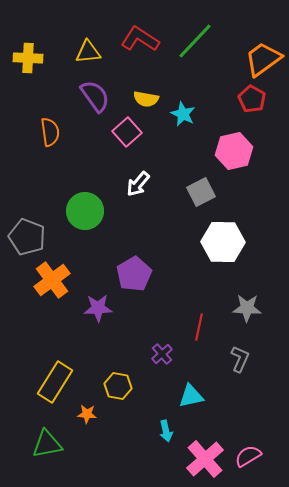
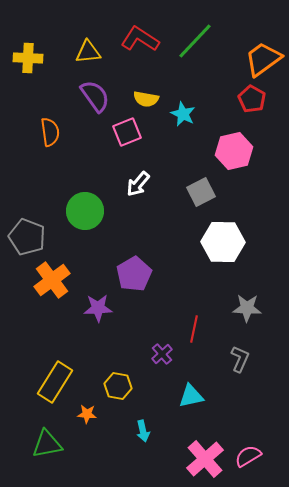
pink square: rotated 20 degrees clockwise
red line: moved 5 px left, 2 px down
cyan arrow: moved 23 px left
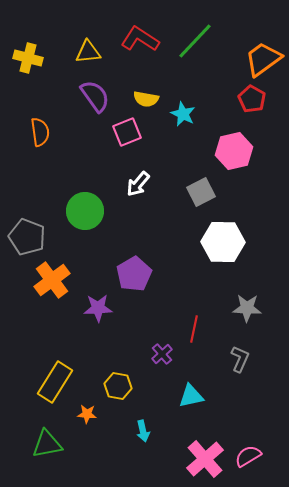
yellow cross: rotated 12 degrees clockwise
orange semicircle: moved 10 px left
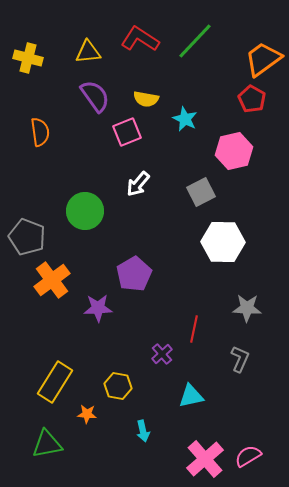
cyan star: moved 2 px right, 5 px down
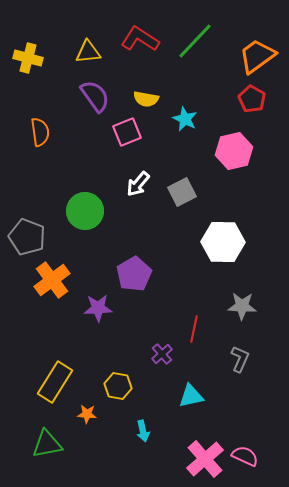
orange trapezoid: moved 6 px left, 3 px up
gray square: moved 19 px left
gray star: moved 5 px left, 2 px up
pink semicircle: moved 3 px left; rotated 56 degrees clockwise
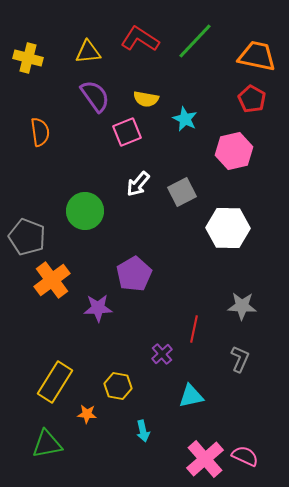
orange trapezoid: rotated 48 degrees clockwise
white hexagon: moved 5 px right, 14 px up
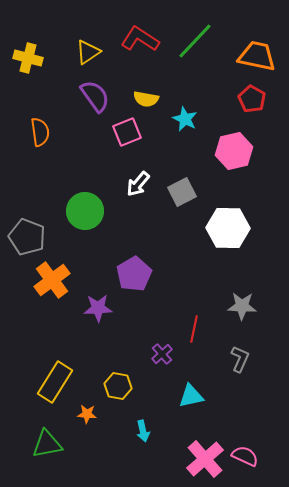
yellow triangle: rotated 28 degrees counterclockwise
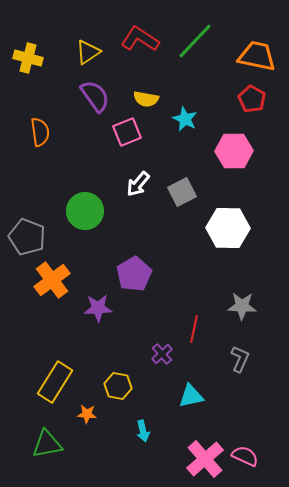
pink hexagon: rotated 12 degrees clockwise
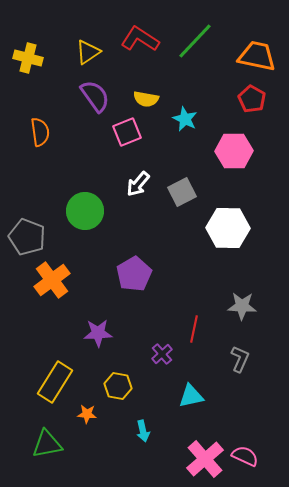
purple star: moved 25 px down
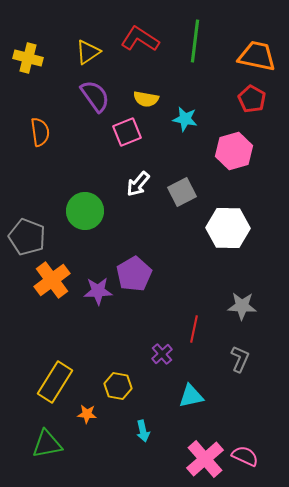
green line: rotated 36 degrees counterclockwise
cyan star: rotated 15 degrees counterclockwise
pink hexagon: rotated 15 degrees counterclockwise
purple star: moved 42 px up
